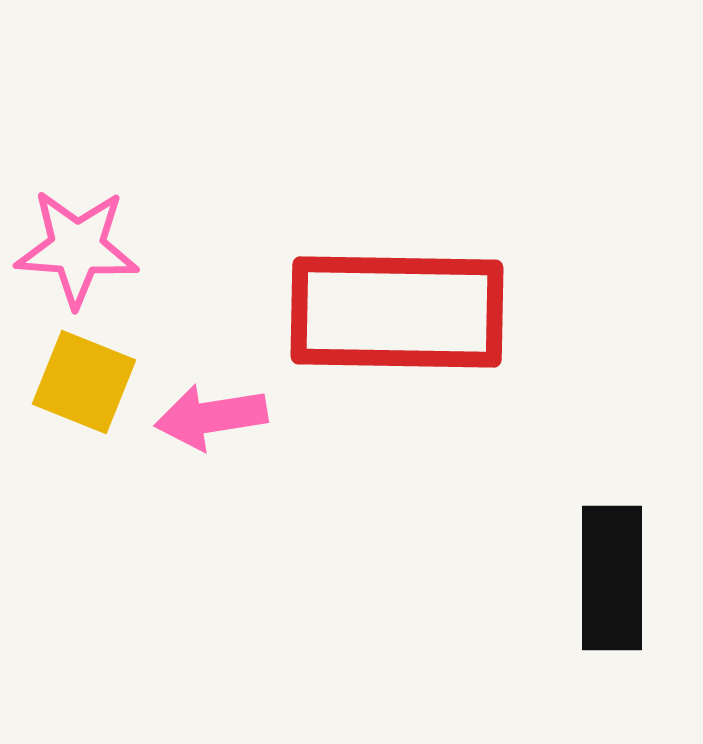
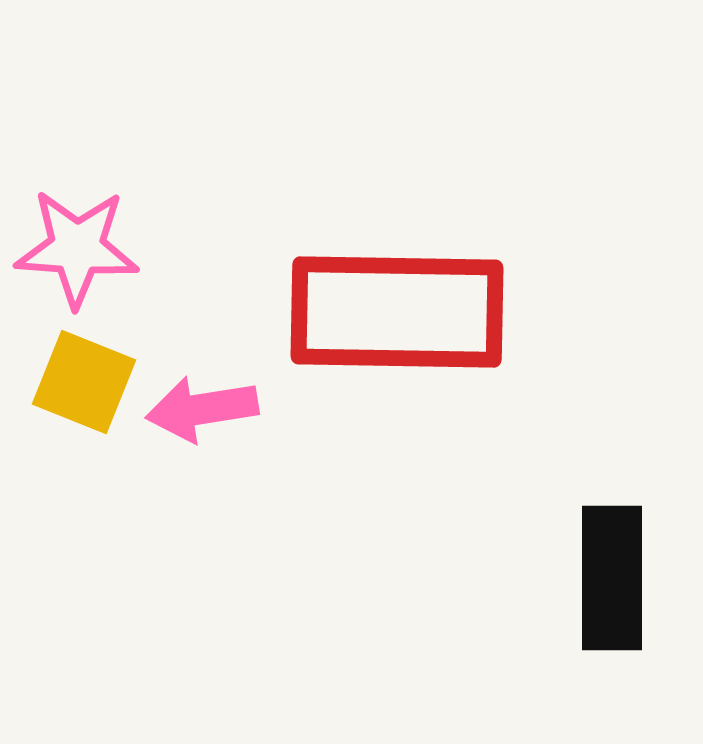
pink arrow: moved 9 px left, 8 px up
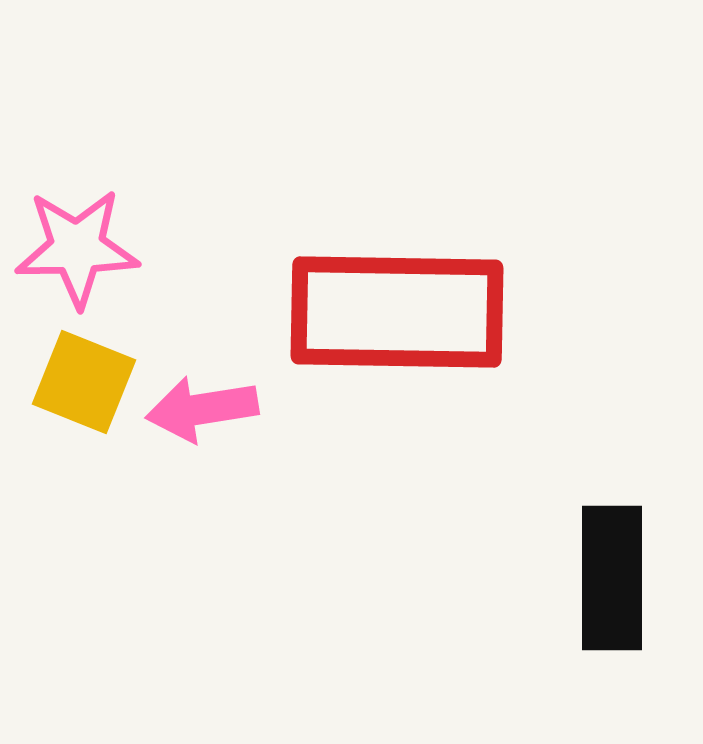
pink star: rotated 5 degrees counterclockwise
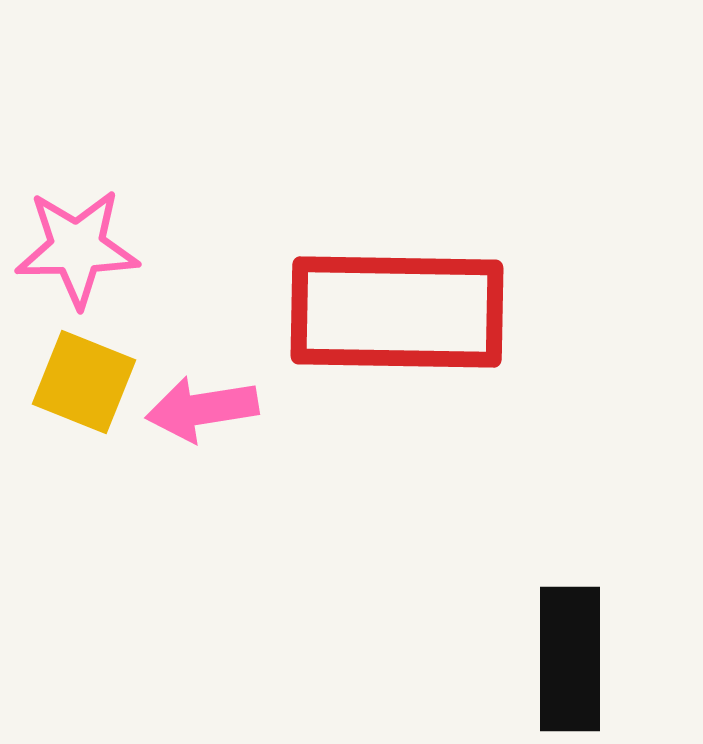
black rectangle: moved 42 px left, 81 px down
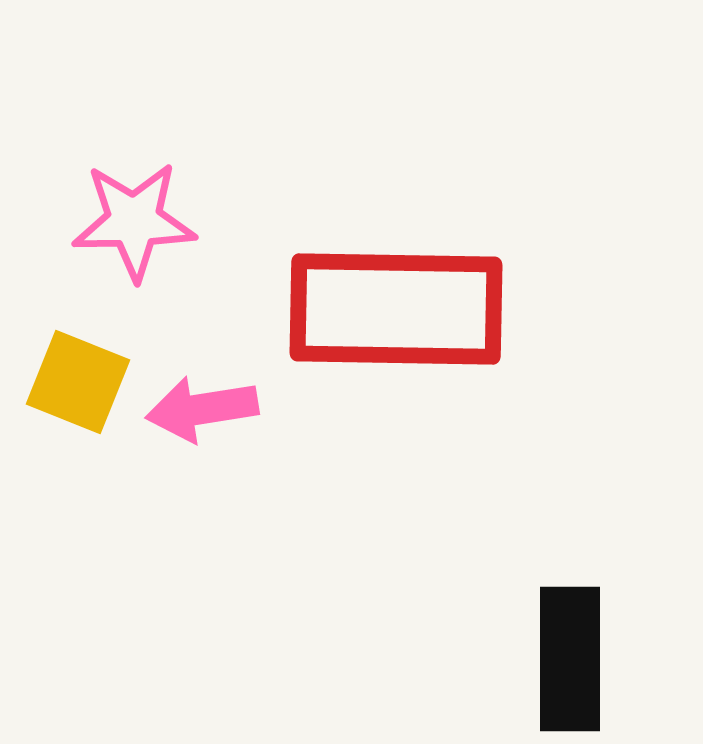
pink star: moved 57 px right, 27 px up
red rectangle: moved 1 px left, 3 px up
yellow square: moved 6 px left
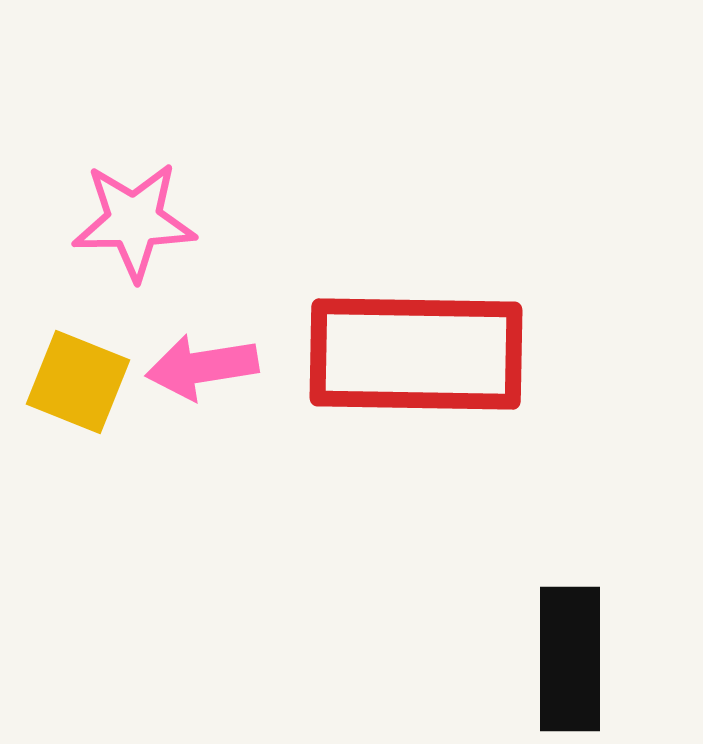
red rectangle: moved 20 px right, 45 px down
pink arrow: moved 42 px up
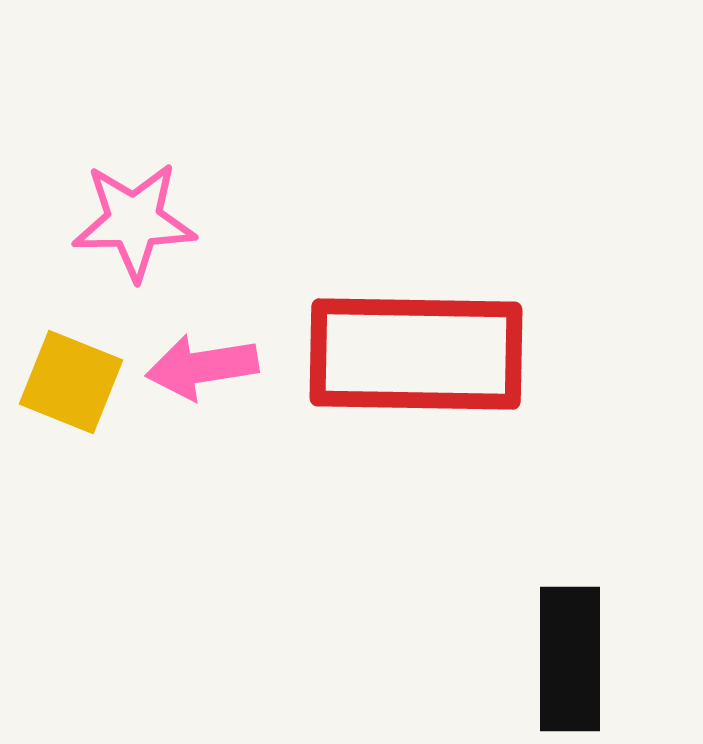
yellow square: moved 7 px left
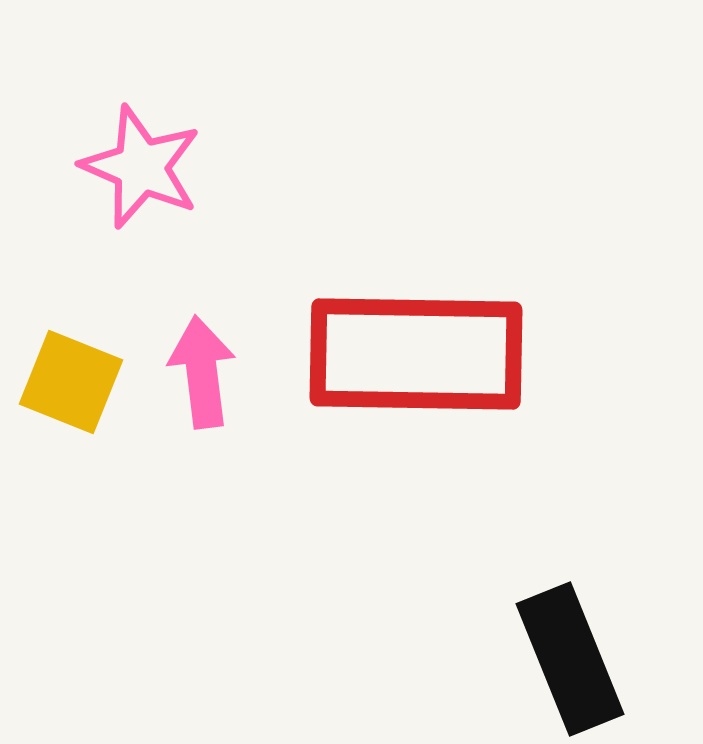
pink star: moved 7 px right, 54 px up; rotated 24 degrees clockwise
pink arrow: moved 5 px down; rotated 92 degrees clockwise
black rectangle: rotated 22 degrees counterclockwise
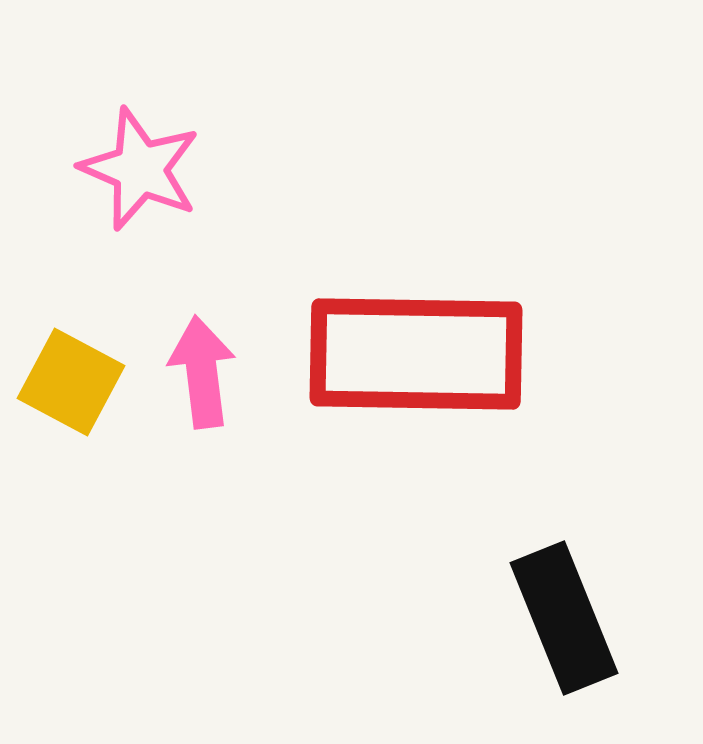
pink star: moved 1 px left, 2 px down
yellow square: rotated 6 degrees clockwise
black rectangle: moved 6 px left, 41 px up
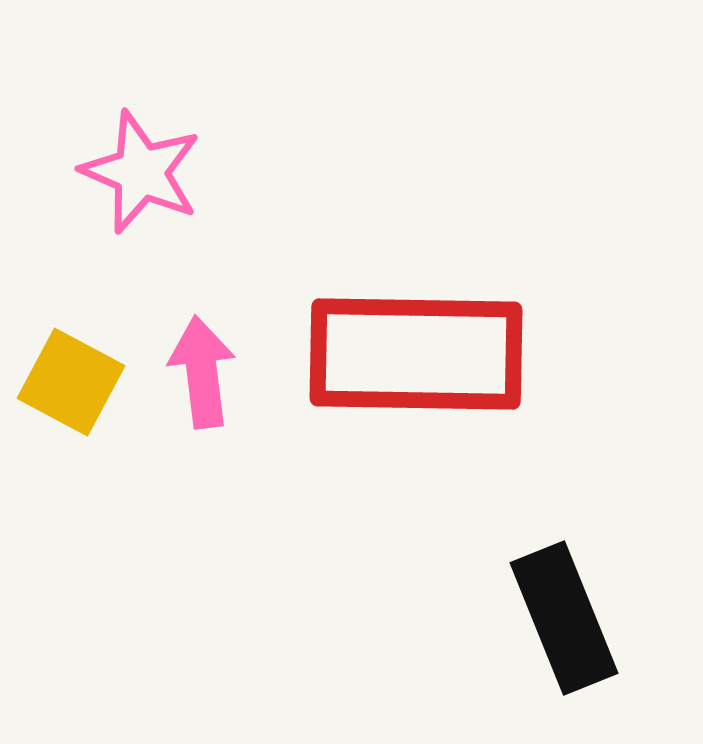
pink star: moved 1 px right, 3 px down
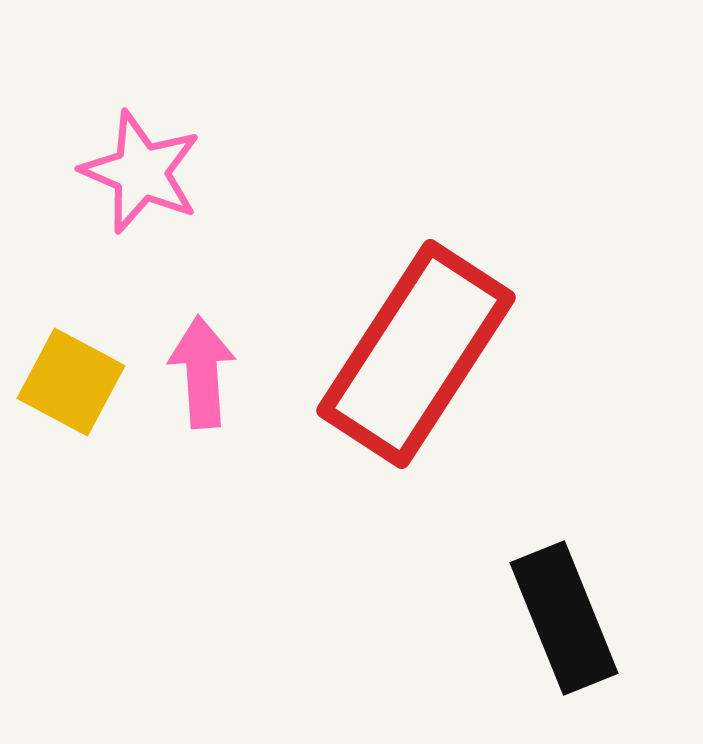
red rectangle: rotated 58 degrees counterclockwise
pink arrow: rotated 3 degrees clockwise
